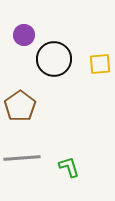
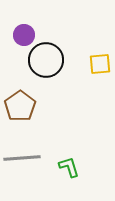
black circle: moved 8 px left, 1 px down
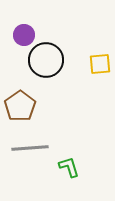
gray line: moved 8 px right, 10 px up
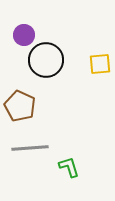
brown pentagon: rotated 12 degrees counterclockwise
